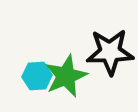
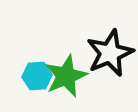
black star: moved 1 px down; rotated 21 degrees counterclockwise
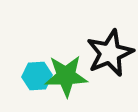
green star: rotated 21 degrees clockwise
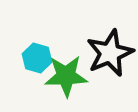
cyan hexagon: moved 18 px up; rotated 20 degrees clockwise
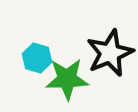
green star: moved 1 px right, 3 px down
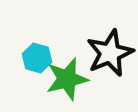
green star: rotated 12 degrees counterclockwise
